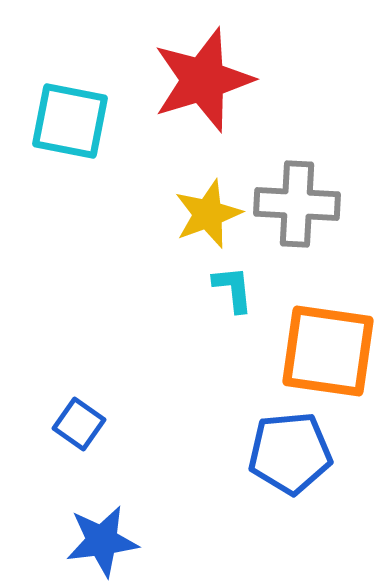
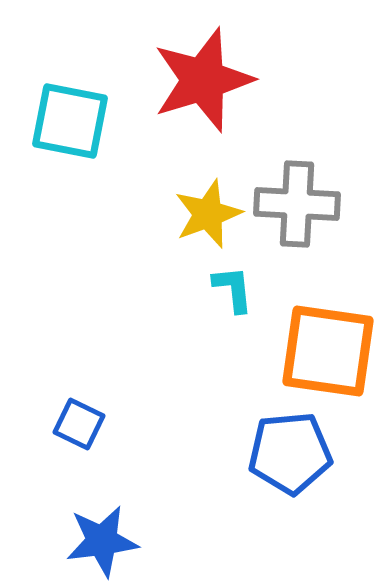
blue square: rotated 9 degrees counterclockwise
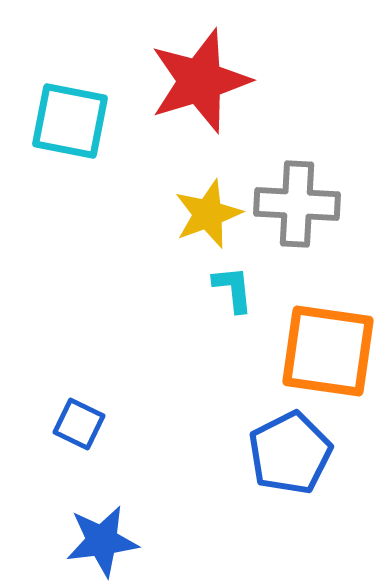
red star: moved 3 px left, 1 px down
blue pentagon: rotated 22 degrees counterclockwise
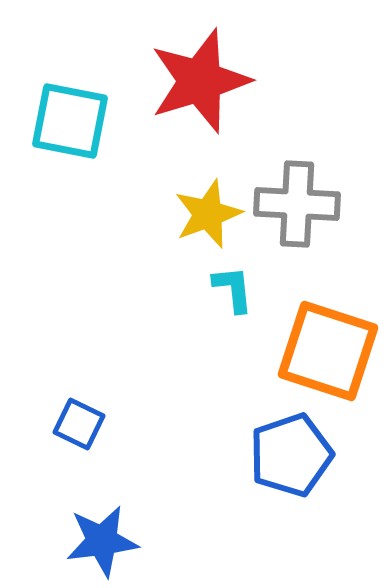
orange square: rotated 10 degrees clockwise
blue pentagon: moved 1 px right, 2 px down; rotated 8 degrees clockwise
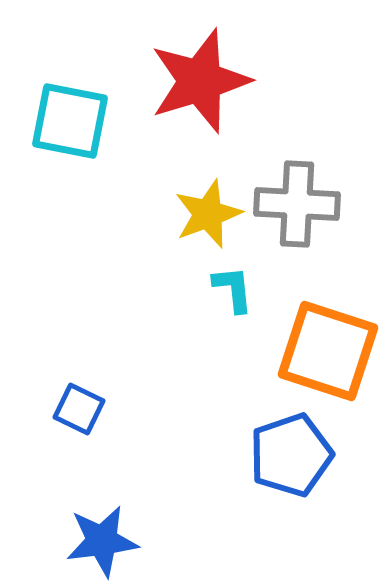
blue square: moved 15 px up
